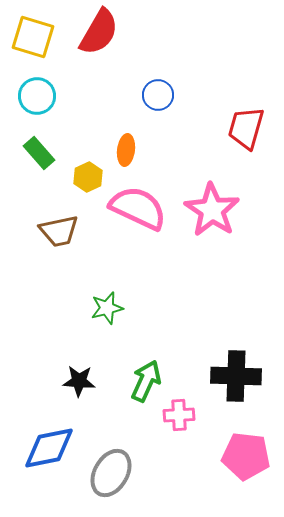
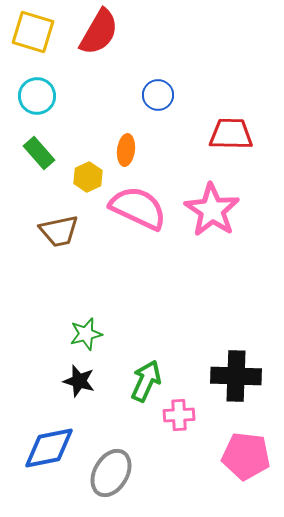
yellow square: moved 5 px up
red trapezoid: moved 15 px left, 6 px down; rotated 75 degrees clockwise
green star: moved 21 px left, 26 px down
black star: rotated 12 degrees clockwise
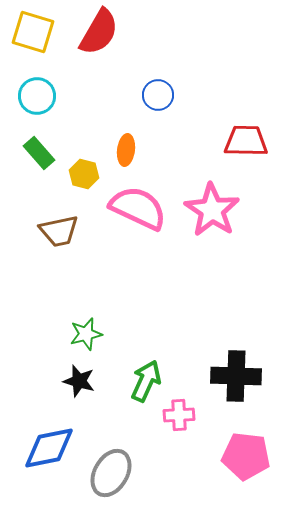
red trapezoid: moved 15 px right, 7 px down
yellow hexagon: moved 4 px left, 3 px up; rotated 20 degrees counterclockwise
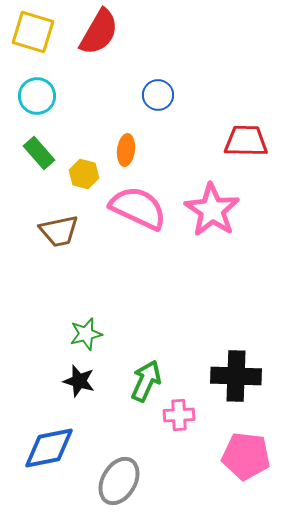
gray ellipse: moved 8 px right, 8 px down
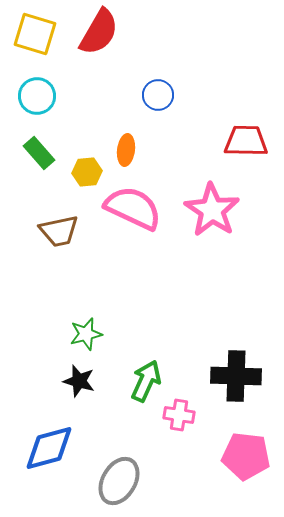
yellow square: moved 2 px right, 2 px down
yellow hexagon: moved 3 px right, 2 px up; rotated 20 degrees counterclockwise
pink semicircle: moved 5 px left
pink cross: rotated 12 degrees clockwise
blue diamond: rotated 4 degrees counterclockwise
